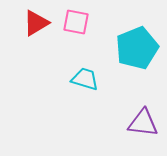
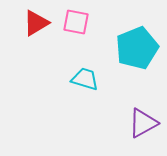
purple triangle: rotated 36 degrees counterclockwise
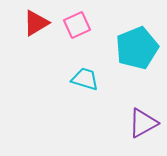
pink square: moved 1 px right, 3 px down; rotated 36 degrees counterclockwise
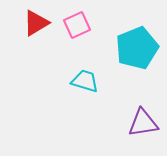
cyan trapezoid: moved 2 px down
purple triangle: rotated 20 degrees clockwise
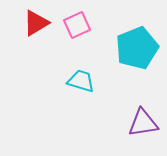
cyan trapezoid: moved 4 px left
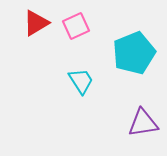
pink square: moved 1 px left, 1 px down
cyan pentagon: moved 3 px left, 5 px down
cyan trapezoid: rotated 40 degrees clockwise
